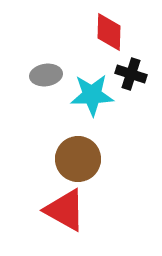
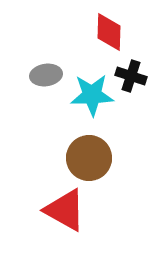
black cross: moved 2 px down
brown circle: moved 11 px right, 1 px up
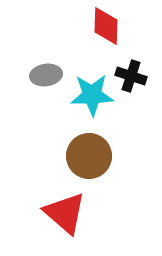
red diamond: moved 3 px left, 6 px up
brown circle: moved 2 px up
red triangle: moved 3 px down; rotated 12 degrees clockwise
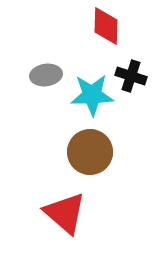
brown circle: moved 1 px right, 4 px up
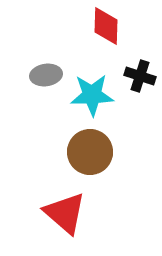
black cross: moved 9 px right
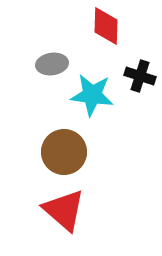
gray ellipse: moved 6 px right, 11 px up
cyan star: rotated 9 degrees clockwise
brown circle: moved 26 px left
red triangle: moved 1 px left, 3 px up
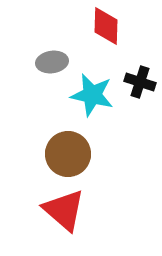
gray ellipse: moved 2 px up
black cross: moved 6 px down
cyan star: rotated 6 degrees clockwise
brown circle: moved 4 px right, 2 px down
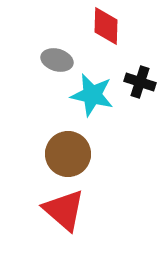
gray ellipse: moved 5 px right, 2 px up; rotated 24 degrees clockwise
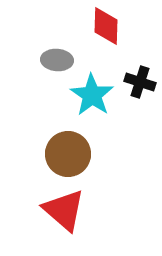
gray ellipse: rotated 12 degrees counterclockwise
cyan star: rotated 21 degrees clockwise
